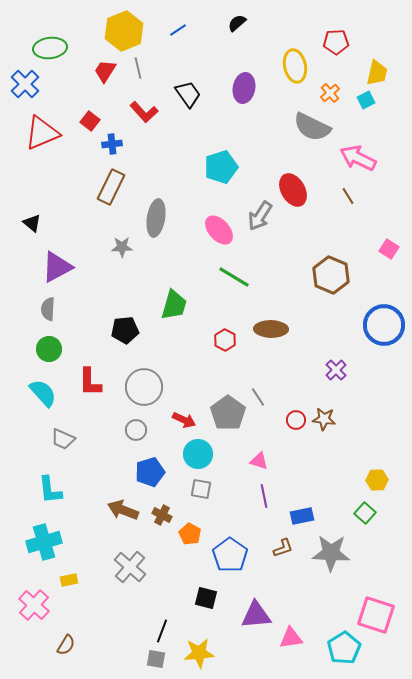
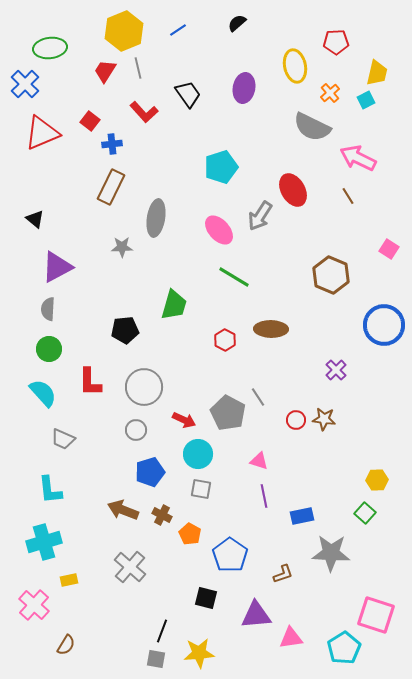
black triangle at (32, 223): moved 3 px right, 4 px up
gray pentagon at (228, 413): rotated 8 degrees counterclockwise
brown L-shape at (283, 548): moved 26 px down
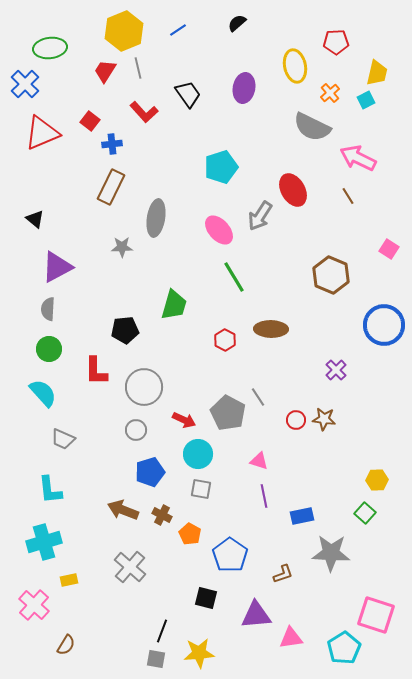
green line at (234, 277): rotated 28 degrees clockwise
red L-shape at (90, 382): moved 6 px right, 11 px up
